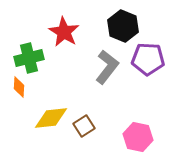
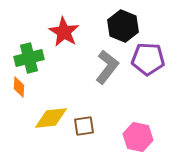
brown square: rotated 25 degrees clockwise
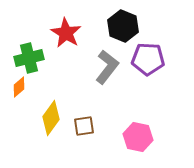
red star: moved 2 px right, 1 px down
orange diamond: rotated 45 degrees clockwise
yellow diamond: rotated 48 degrees counterclockwise
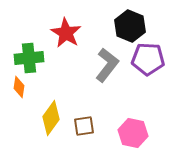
black hexagon: moved 7 px right
green cross: rotated 8 degrees clockwise
gray L-shape: moved 2 px up
orange diamond: rotated 40 degrees counterclockwise
pink hexagon: moved 5 px left, 4 px up
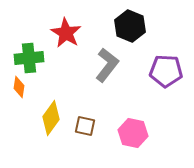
purple pentagon: moved 18 px right, 12 px down
brown square: moved 1 px right; rotated 20 degrees clockwise
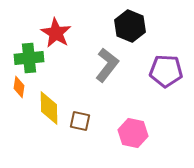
red star: moved 10 px left
yellow diamond: moved 2 px left, 10 px up; rotated 36 degrees counterclockwise
brown square: moved 5 px left, 5 px up
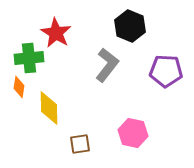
brown square: moved 23 px down; rotated 20 degrees counterclockwise
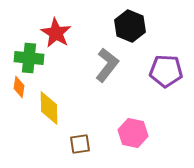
green cross: rotated 12 degrees clockwise
